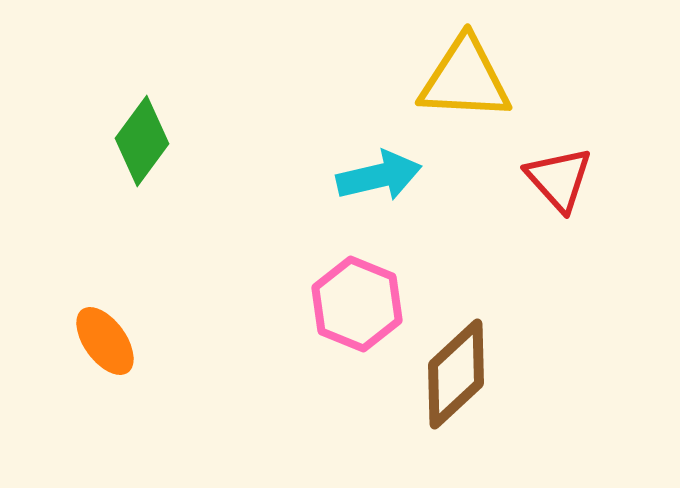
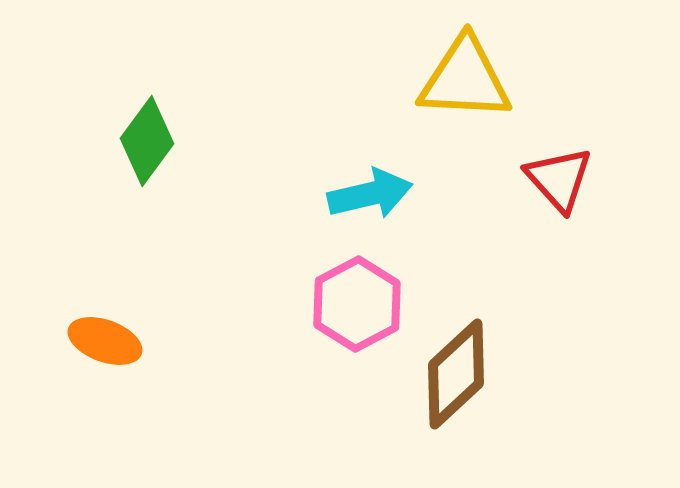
green diamond: moved 5 px right
cyan arrow: moved 9 px left, 18 px down
pink hexagon: rotated 10 degrees clockwise
orange ellipse: rotated 34 degrees counterclockwise
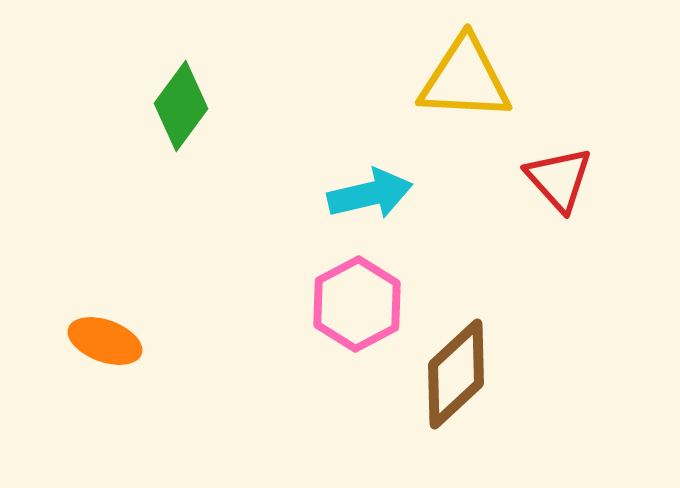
green diamond: moved 34 px right, 35 px up
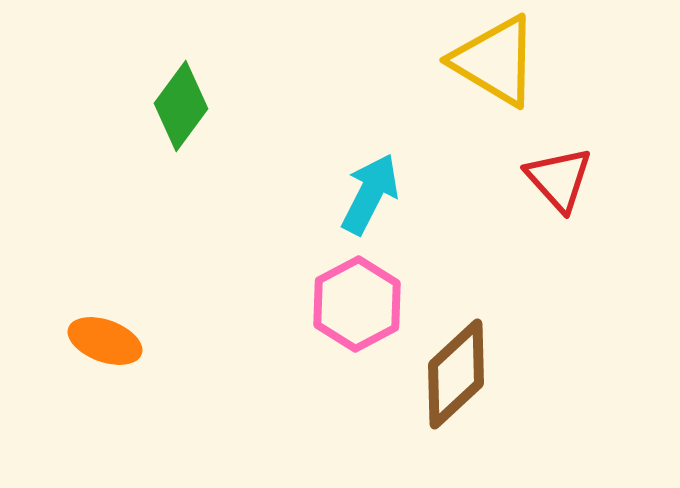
yellow triangle: moved 30 px right, 18 px up; rotated 28 degrees clockwise
cyan arrow: rotated 50 degrees counterclockwise
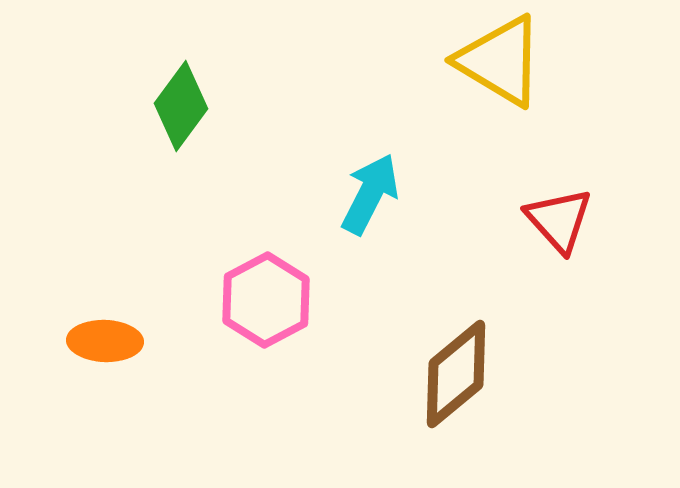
yellow triangle: moved 5 px right
red triangle: moved 41 px down
pink hexagon: moved 91 px left, 4 px up
orange ellipse: rotated 18 degrees counterclockwise
brown diamond: rotated 3 degrees clockwise
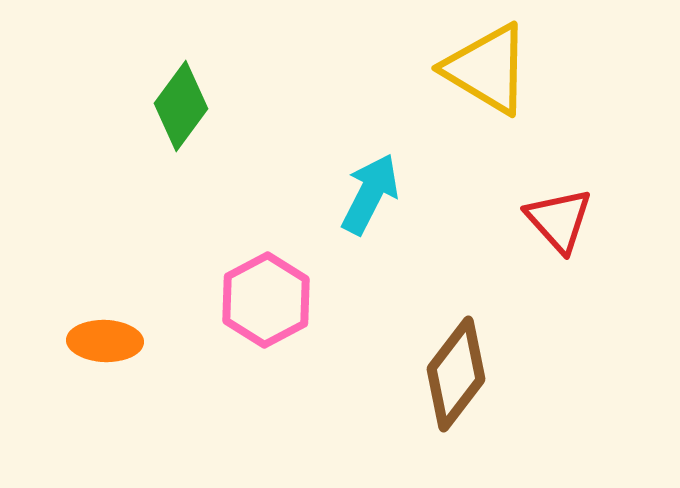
yellow triangle: moved 13 px left, 8 px down
brown diamond: rotated 13 degrees counterclockwise
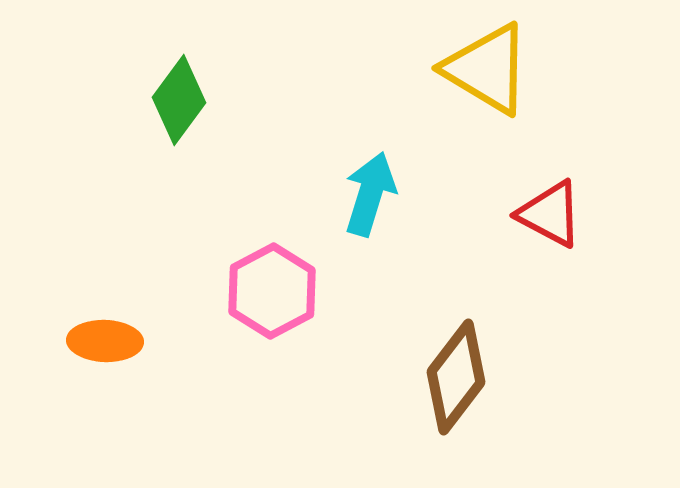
green diamond: moved 2 px left, 6 px up
cyan arrow: rotated 10 degrees counterclockwise
red triangle: moved 9 px left, 6 px up; rotated 20 degrees counterclockwise
pink hexagon: moved 6 px right, 9 px up
brown diamond: moved 3 px down
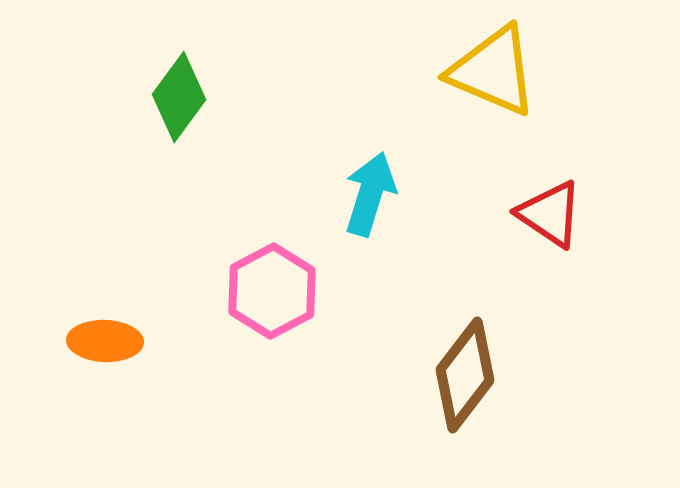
yellow triangle: moved 6 px right, 2 px down; rotated 8 degrees counterclockwise
green diamond: moved 3 px up
red triangle: rotated 6 degrees clockwise
brown diamond: moved 9 px right, 2 px up
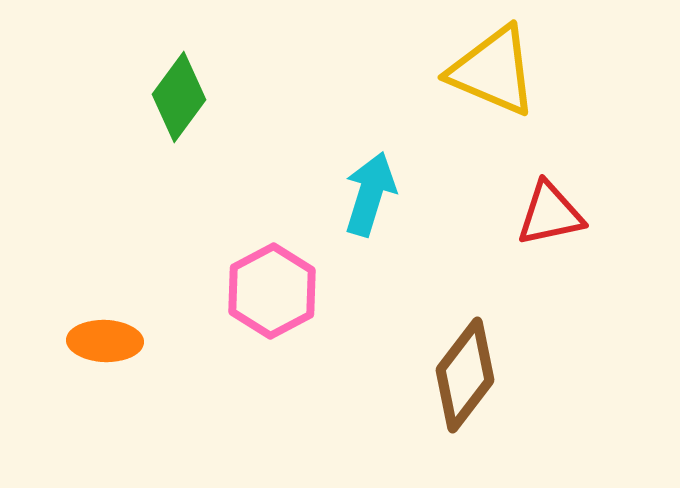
red triangle: rotated 46 degrees counterclockwise
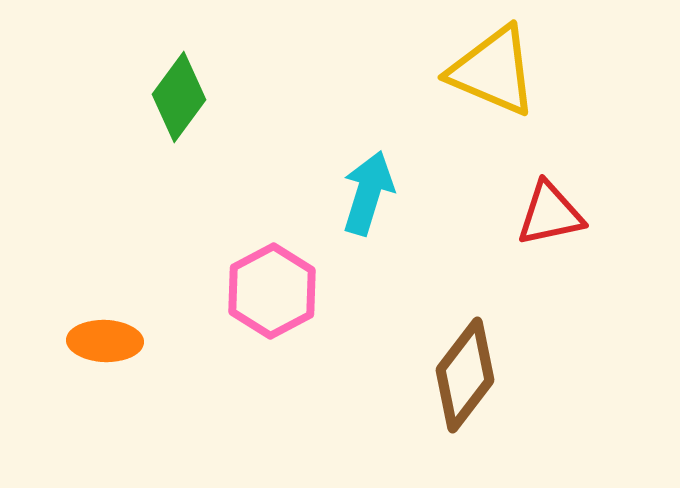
cyan arrow: moved 2 px left, 1 px up
